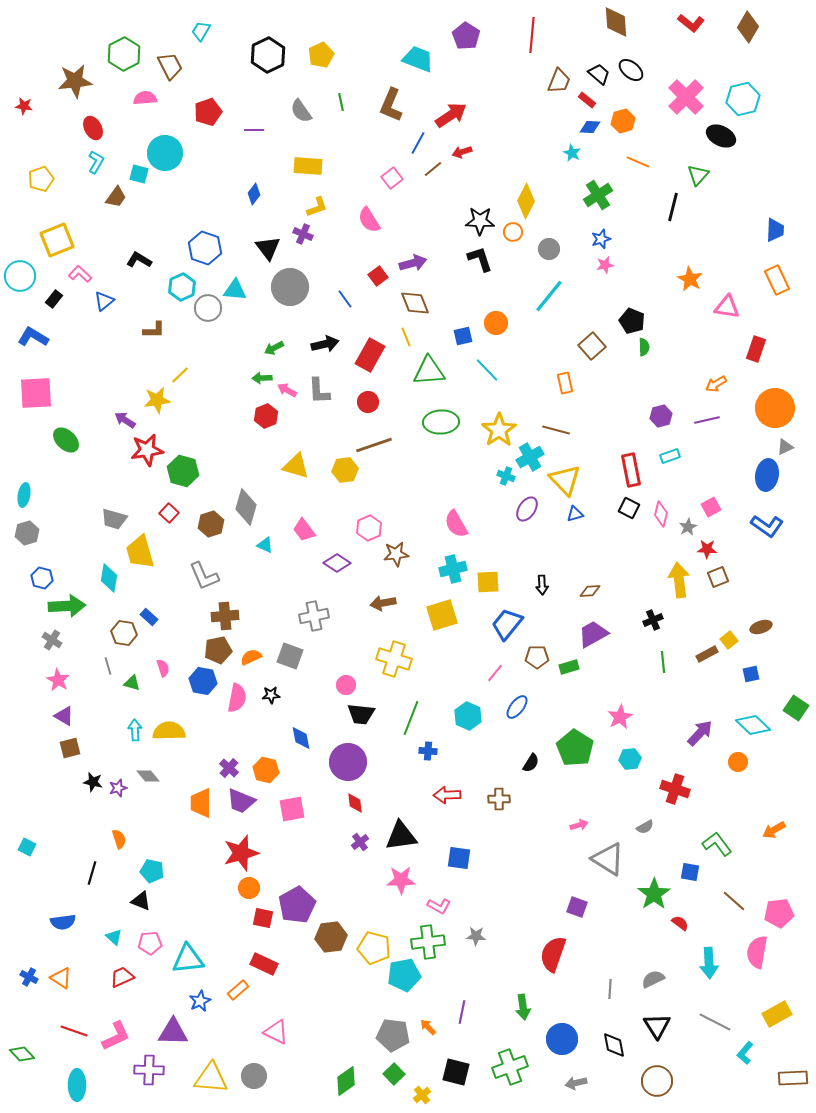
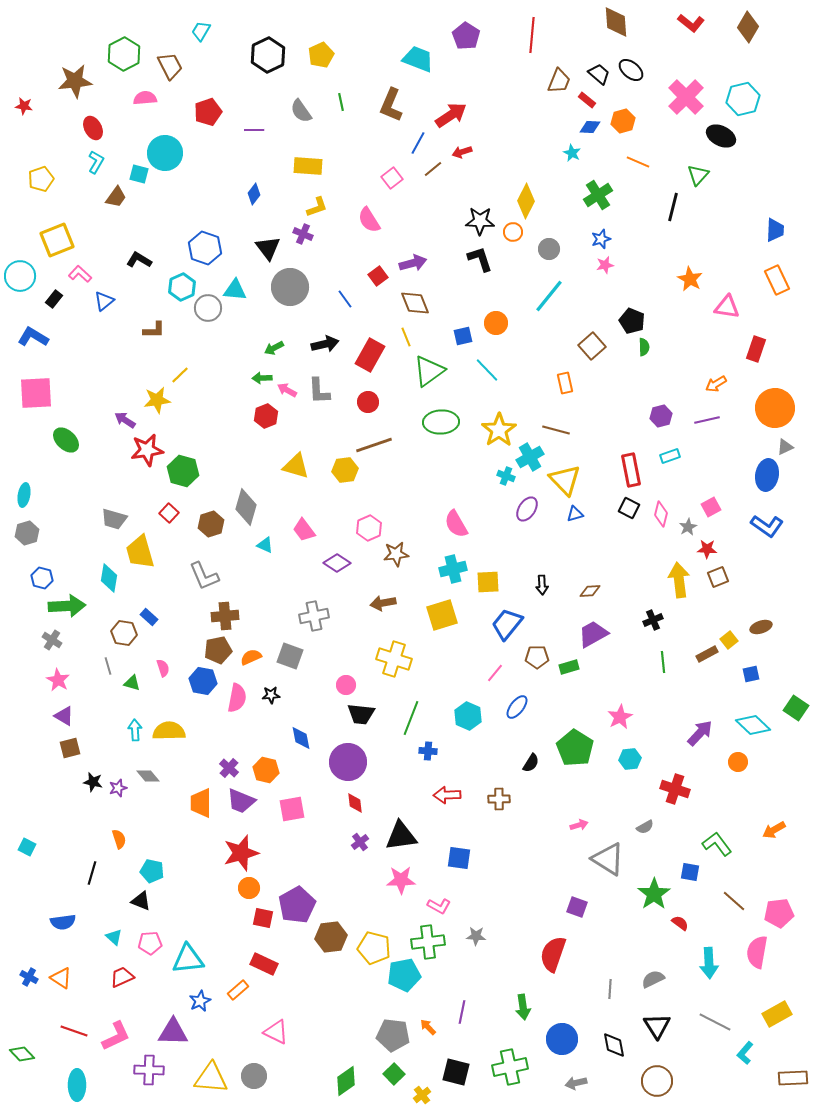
green triangle at (429, 371): rotated 32 degrees counterclockwise
green cross at (510, 1067): rotated 8 degrees clockwise
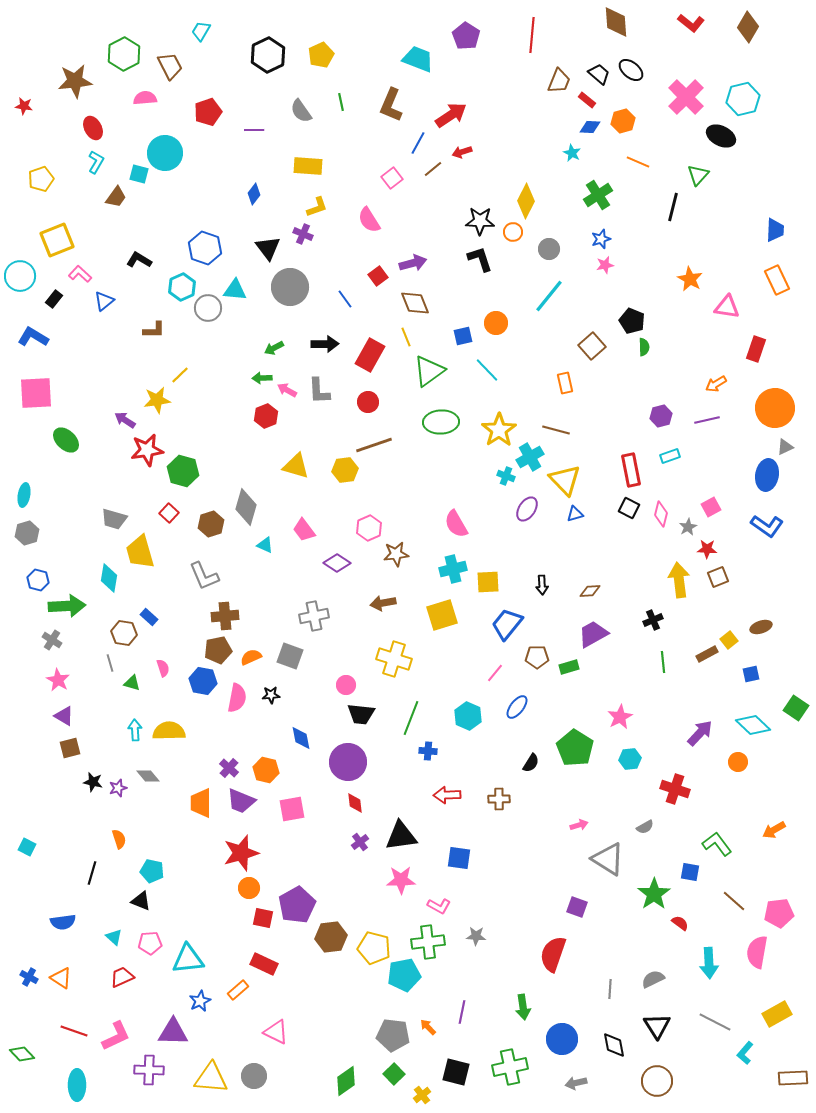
black arrow at (325, 344): rotated 12 degrees clockwise
blue hexagon at (42, 578): moved 4 px left, 2 px down
gray line at (108, 666): moved 2 px right, 3 px up
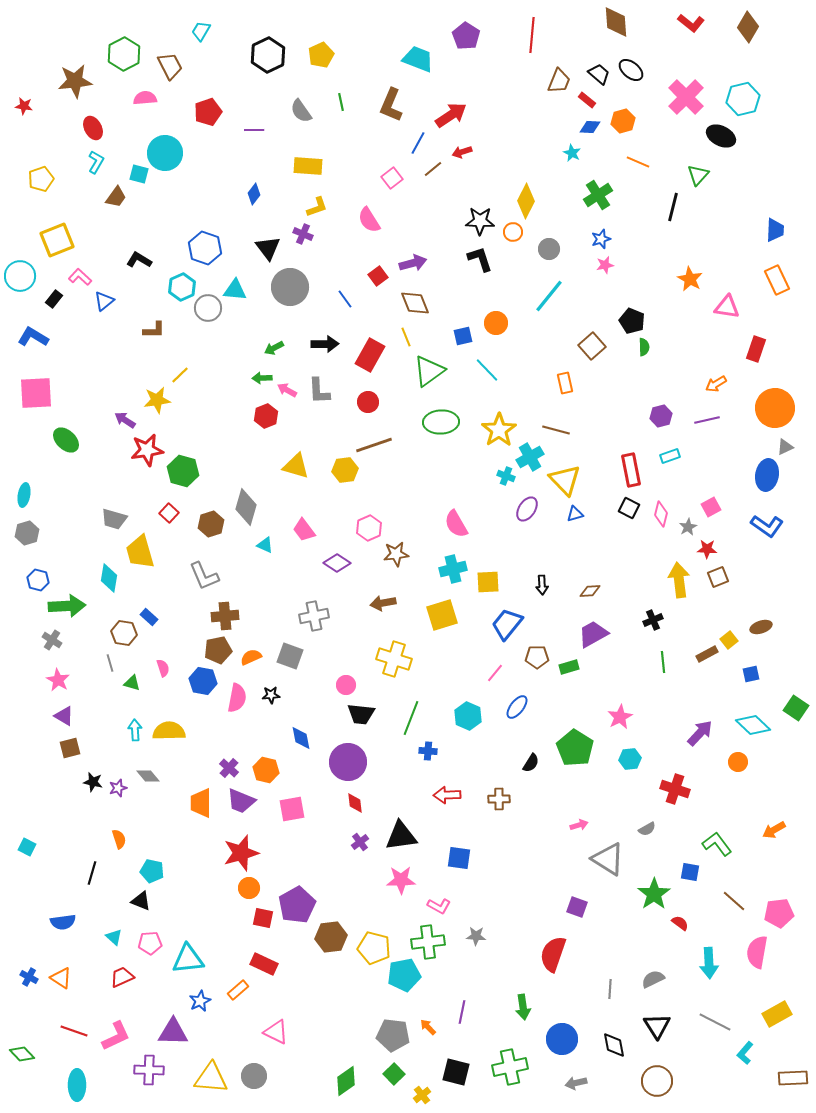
pink L-shape at (80, 274): moved 3 px down
gray semicircle at (645, 827): moved 2 px right, 2 px down
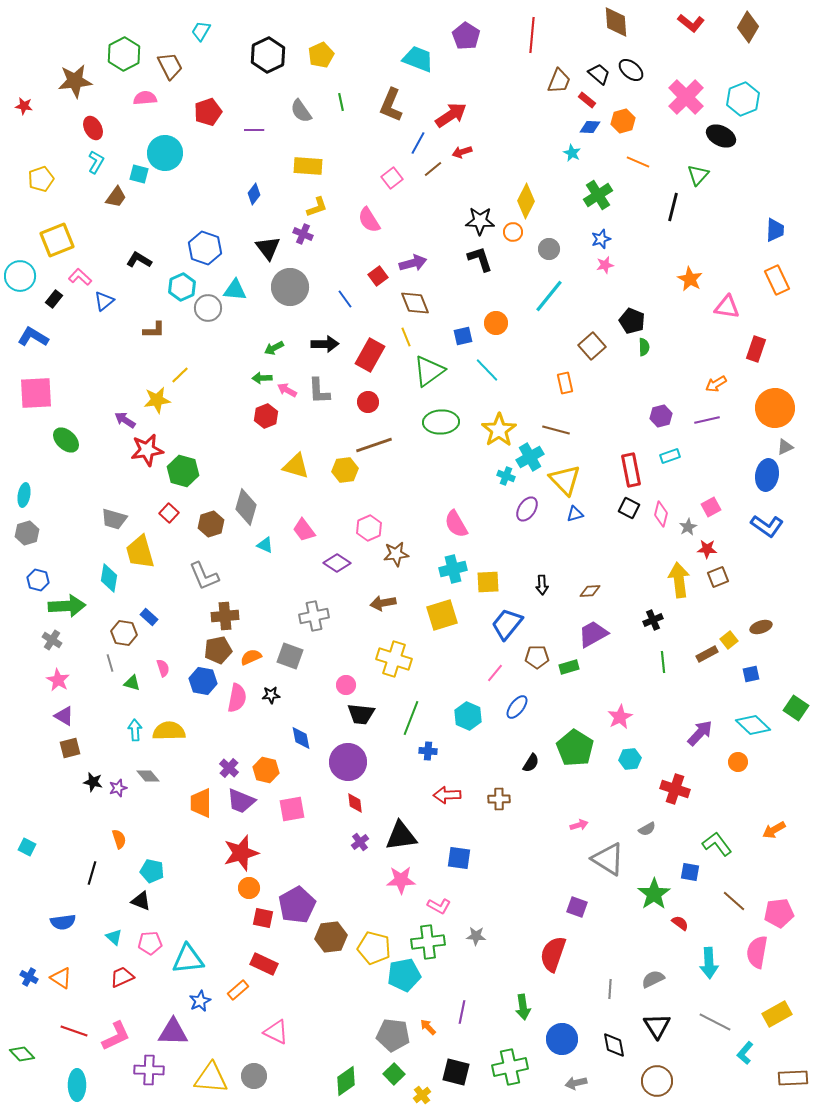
cyan hexagon at (743, 99): rotated 8 degrees counterclockwise
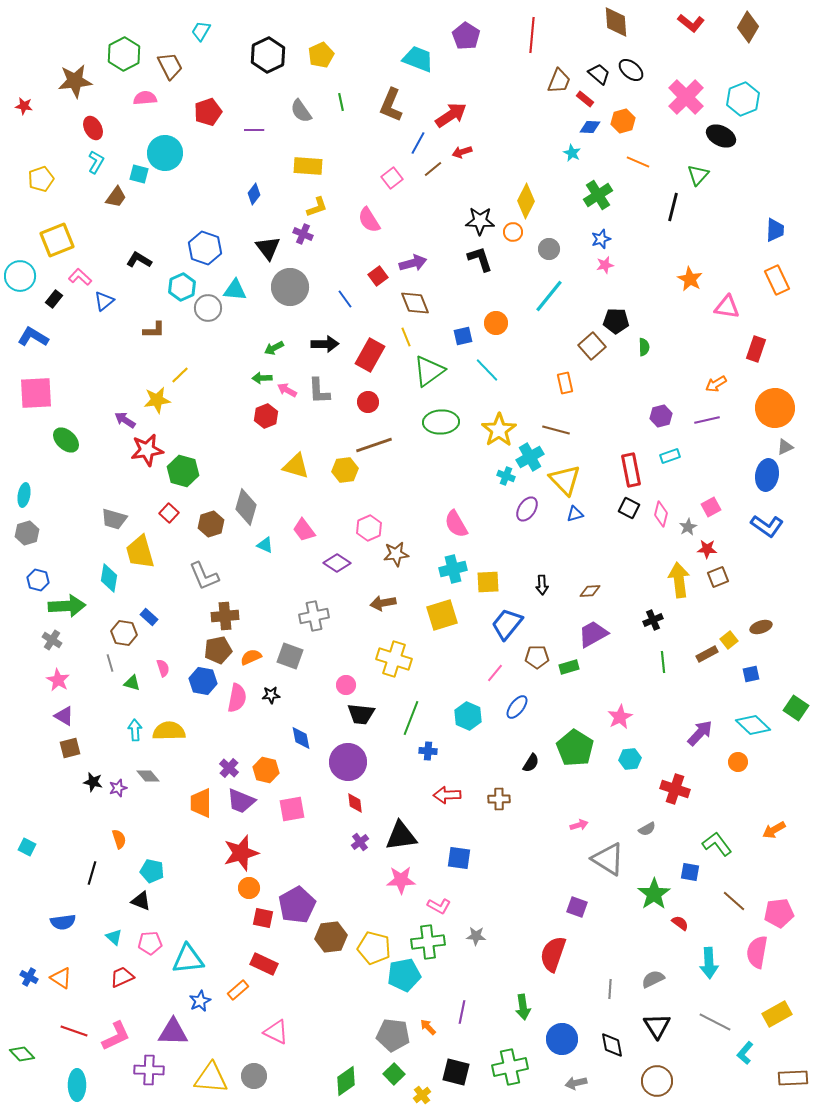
red rectangle at (587, 100): moved 2 px left, 1 px up
black pentagon at (632, 321): moved 16 px left; rotated 20 degrees counterclockwise
black diamond at (614, 1045): moved 2 px left
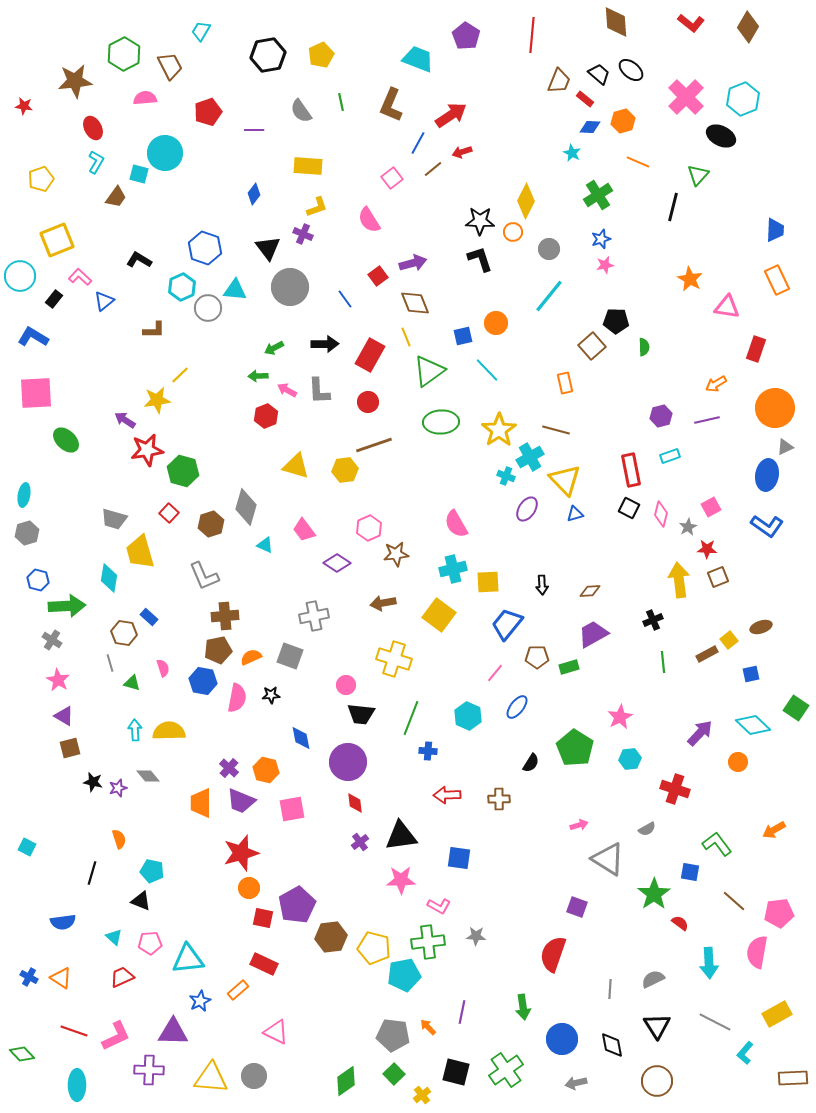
black hexagon at (268, 55): rotated 16 degrees clockwise
green arrow at (262, 378): moved 4 px left, 2 px up
yellow square at (442, 615): moved 3 px left; rotated 36 degrees counterclockwise
green cross at (510, 1067): moved 4 px left, 3 px down; rotated 24 degrees counterclockwise
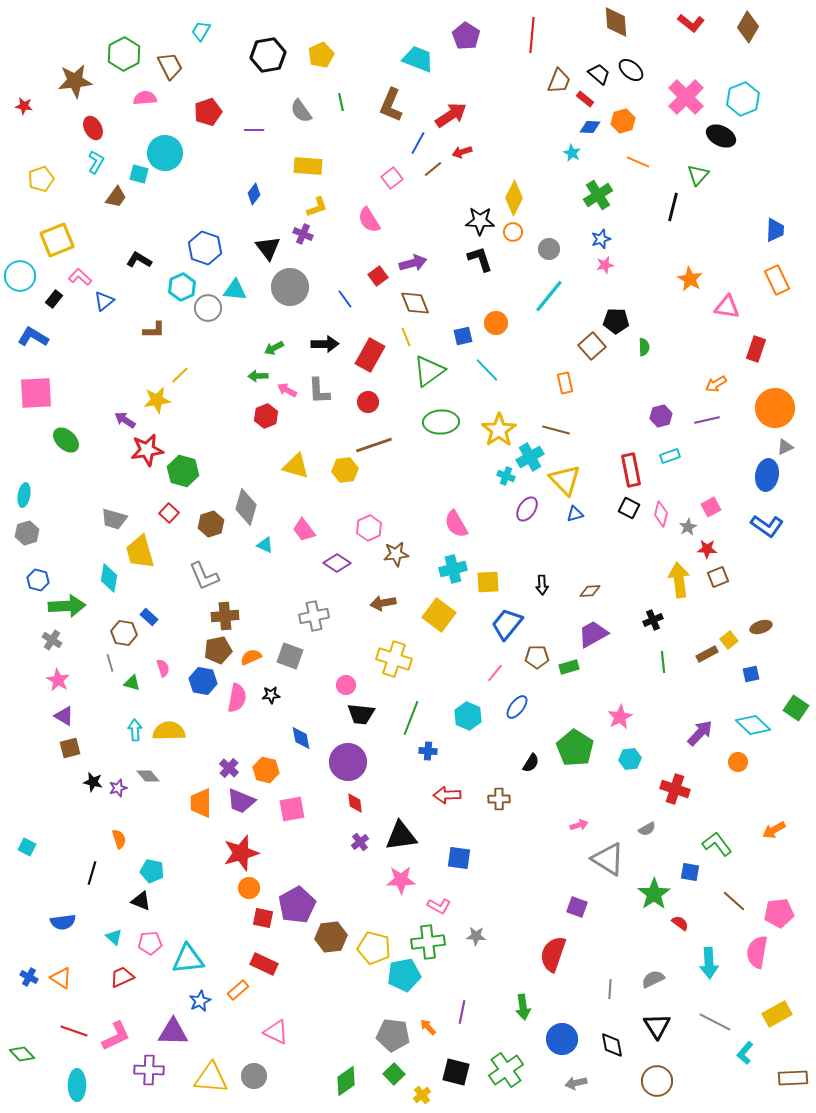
yellow diamond at (526, 201): moved 12 px left, 3 px up
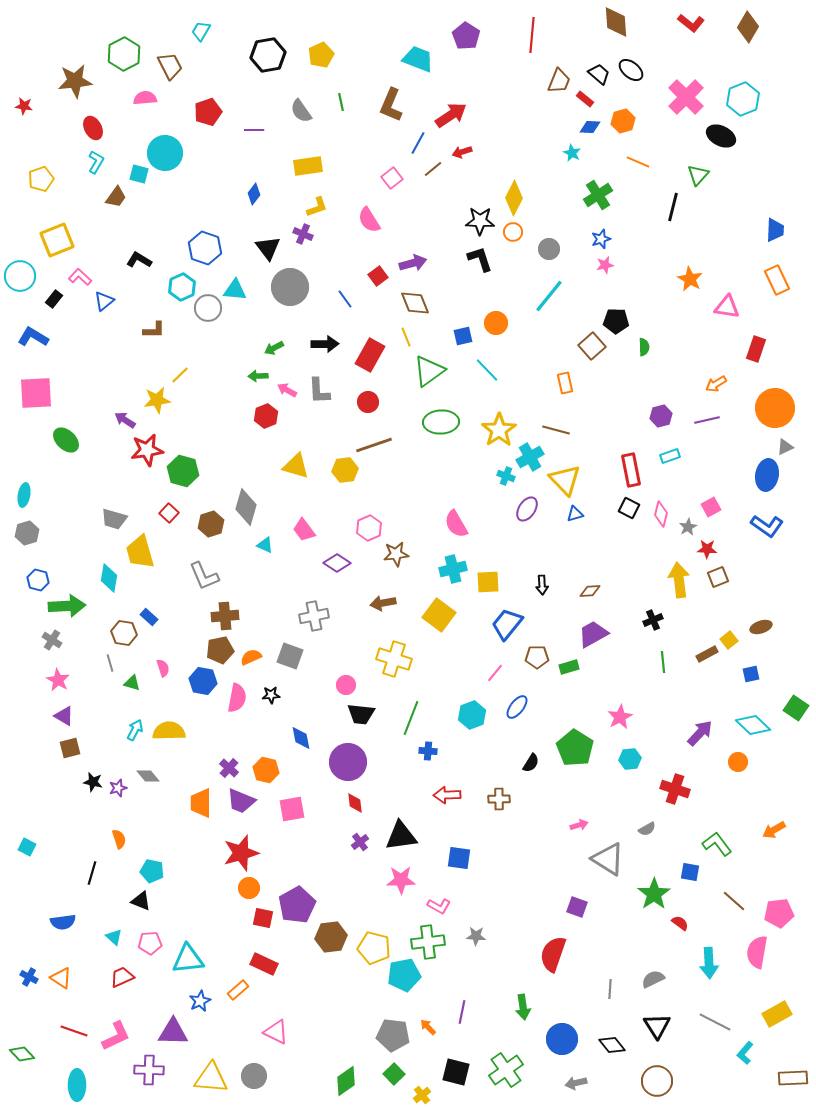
yellow rectangle at (308, 166): rotated 12 degrees counterclockwise
brown pentagon at (218, 650): moved 2 px right
cyan hexagon at (468, 716): moved 4 px right, 1 px up; rotated 16 degrees clockwise
cyan arrow at (135, 730): rotated 30 degrees clockwise
black diamond at (612, 1045): rotated 28 degrees counterclockwise
